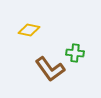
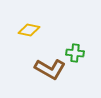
brown L-shape: rotated 24 degrees counterclockwise
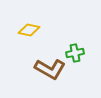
green cross: rotated 18 degrees counterclockwise
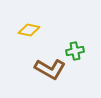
green cross: moved 2 px up
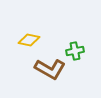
yellow diamond: moved 10 px down
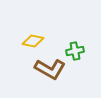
yellow diamond: moved 4 px right, 1 px down
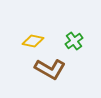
green cross: moved 1 px left, 10 px up; rotated 24 degrees counterclockwise
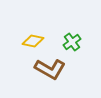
green cross: moved 2 px left, 1 px down
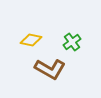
yellow diamond: moved 2 px left, 1 px up
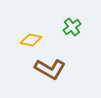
green cross: moved 15 px up
